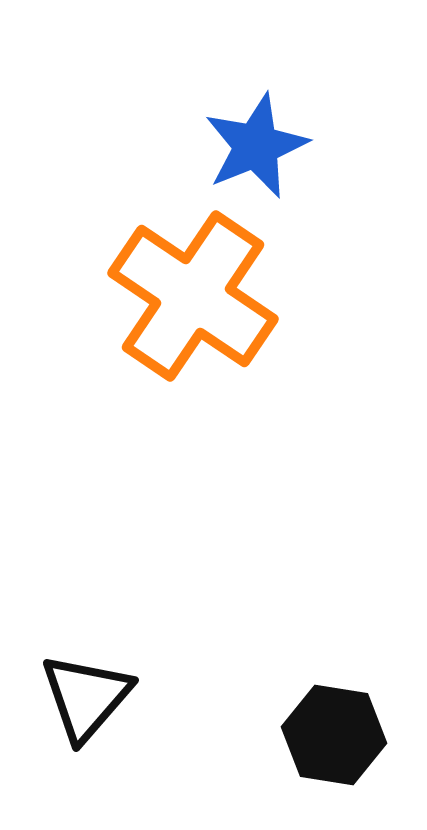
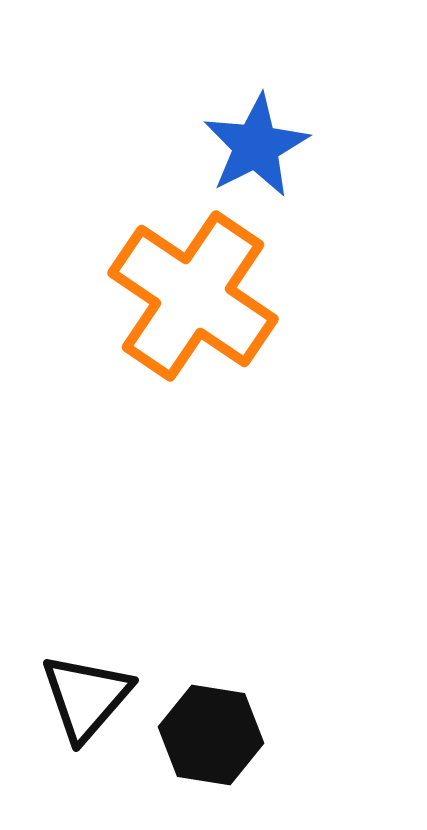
blue star: rotated 5 degrees counterclockwise
black hexagon: moved 123 px left
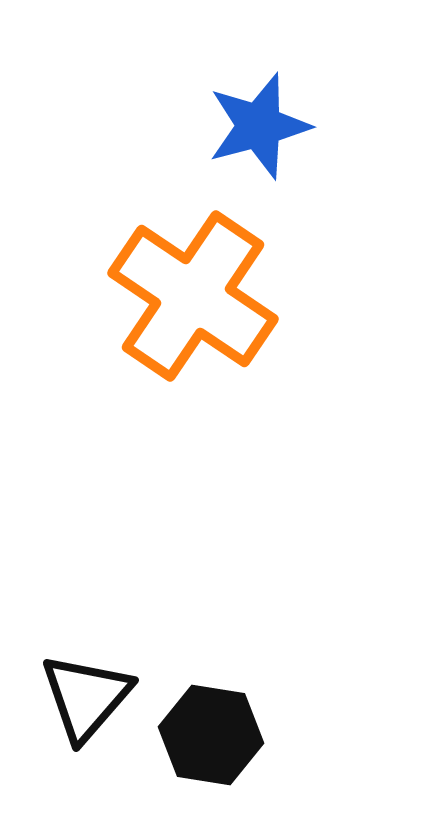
blue star: moved 3 px right, 20 px up; rotated 12 degrees clockwise
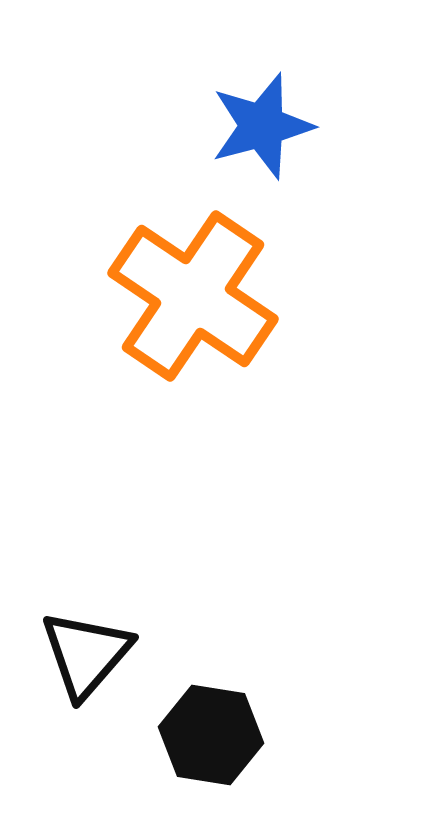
blue star: moved 3 px right
black triangle: moved 43 px up
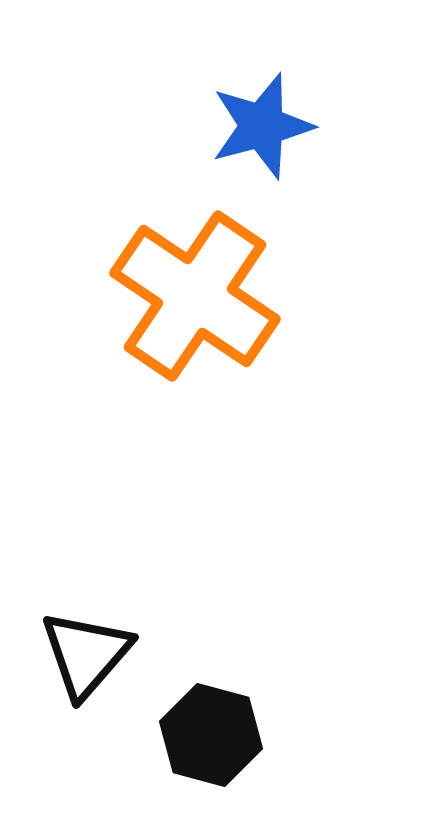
orange cross: moved 2 px right
black hexagon: rotated 6 degrees clockwise
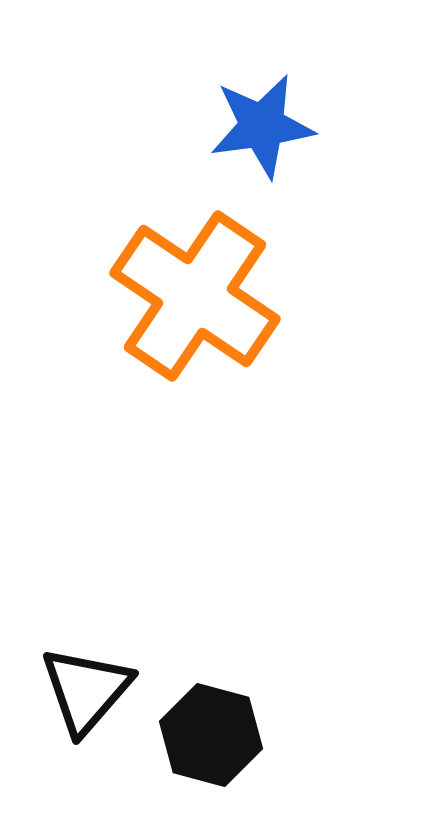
blue star: rotated 7 degrees clockwise
black triangle: moved 36 px down
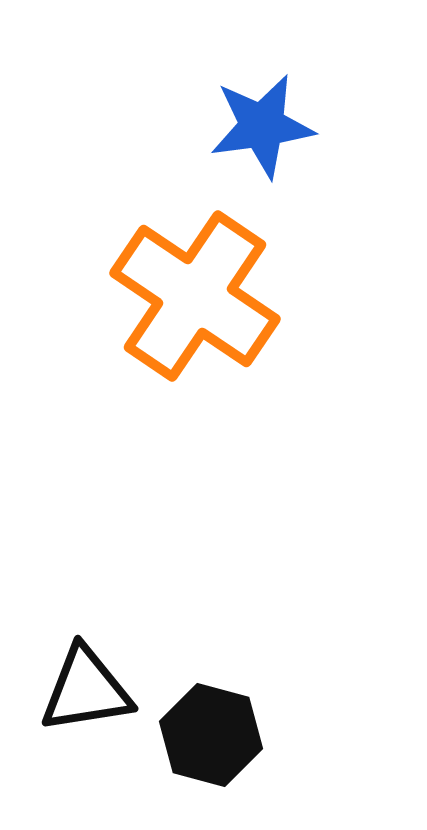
black triangle: rotated 40 degrees clockwise
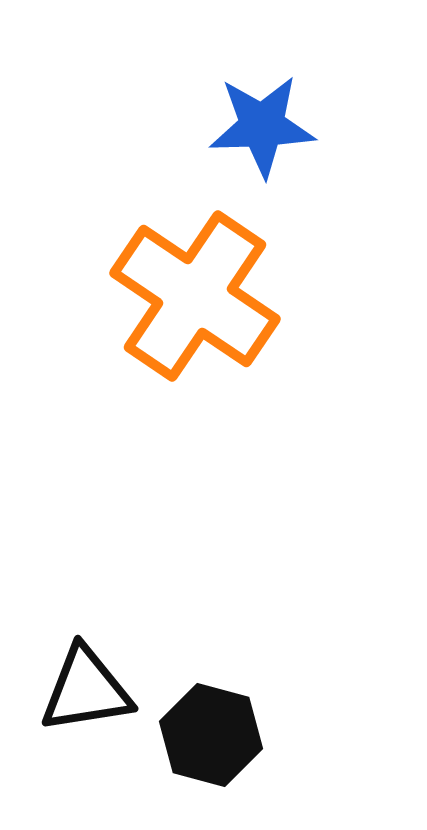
blue star: rotated 6 degrees clockwise
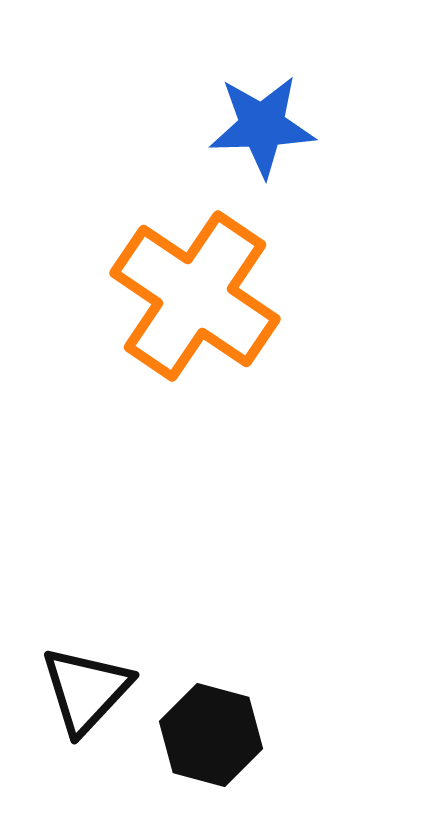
black triangle: rotated 38 degrees counterclockwise
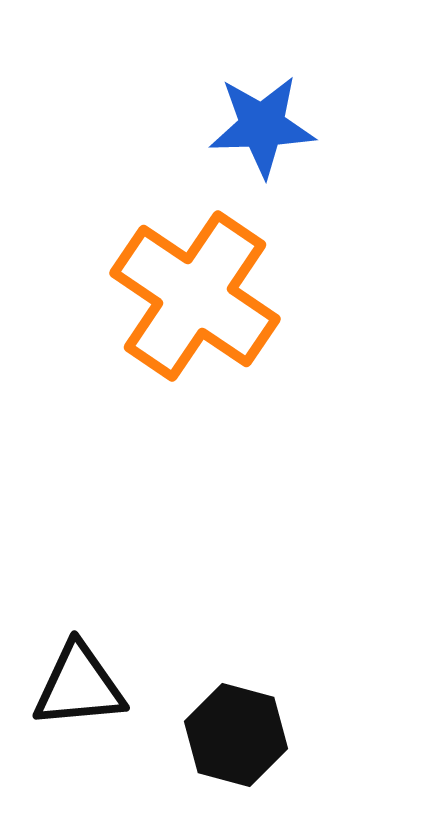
black triangle: moved 7 px left, 4 px up; rotated 42 degrees clockwise
black hexagon: moved 25 px right
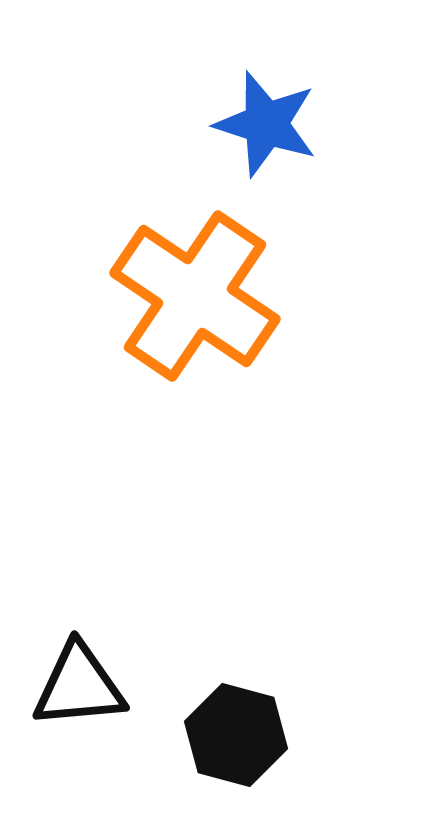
blue star: moved 4 px right, 2 px up; rotated 20 degrees clockwise
